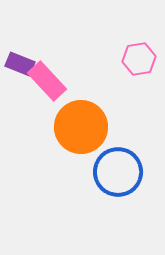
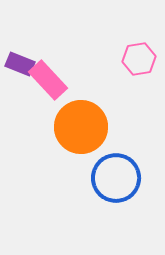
pink rectangle: moved 1 px right, 1 px up
blue circle: moved 2 px left, 6 px down
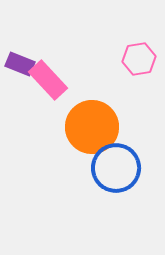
orange circle: moved 11 px right
blue circle: moved 10 px up
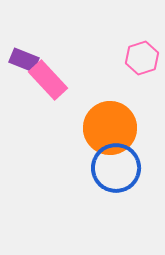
pink hexagon: moved 3 px right, 1 px up; rotated 8 degrees counterclockwise
purple rectangle: moved 4 px right, 4 px up
orange circle: moved 18 px right, 1 px down
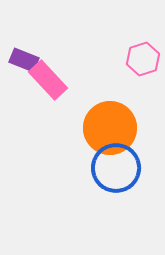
pink hexagon: moved 1 px right, 1 px down
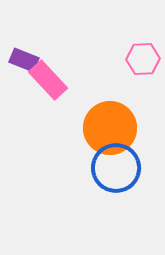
pink hexagon: rotated 16 degrees clockwise
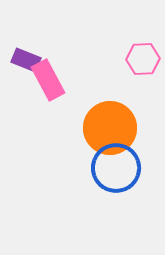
purple rectangle: moved 2 px right
pink rectangle: rotated 15 degrees clockwise
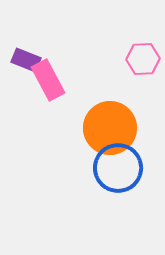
blue circle: moved 2 px right
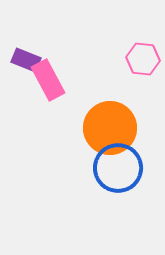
pink hexagon: rotated 8 degrees clockwise
